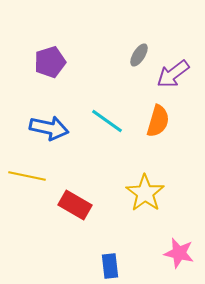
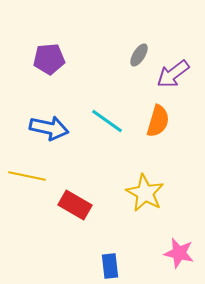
purple pentagon: moved 1 px left, 3 px up; rotated 12 degrees clockwise
yellow star: rotated 6 degrees counterclockwise
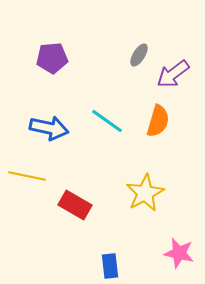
purple pentagon: moved 3 px right, 1 px up
yellow star: rotated 15 degrees clockwise
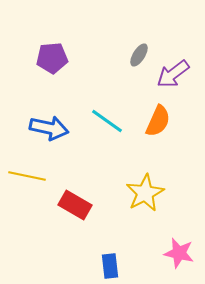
orange semicircle: rotated 8 degrees clockwise
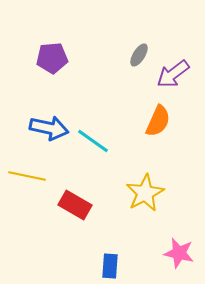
cyan line: moved 14 px left, 20 px down
blue rectangle: rotated 10 degrees clockwise
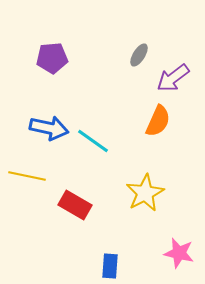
purple arrow: moved 4 px down
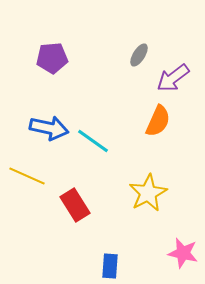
yellow line: rotated 12 degrees clockwise
yellow star: moved 3 px right
red rectangle: rotated 28 degrees clockwise
pink star: moved 4 px right
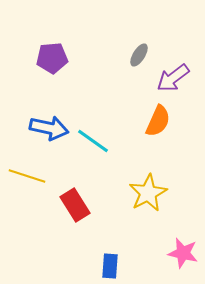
yellow line: rotated 6 degrees counterclockwise
